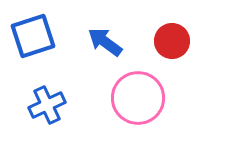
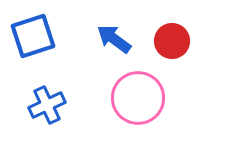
blue arrow: moved 9 px right, 3 px up
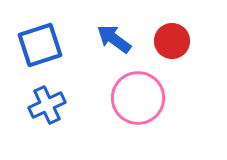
blue square: moved 7 px right, 9 px down
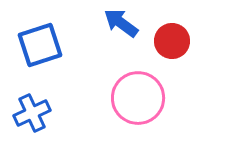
blue arrow: moved 7 px right, 16 px up
blue cross: moved 15 px left, 8 px down
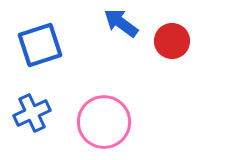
pink circle: moved 34 px left, 24 px down
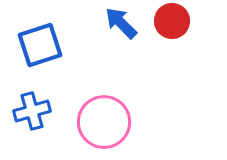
blue arrow: rotated 9 degrees clockwise
red circle: moved 20 px up
blue cross: moved 2 px up; rotated 9 degrees clockwise
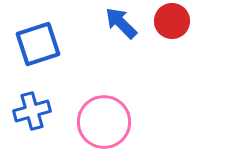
blue square: moved 2 px left, 1 px up
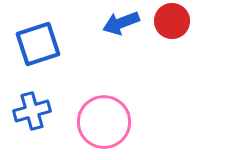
blue arrow: rotated 66 degrees counterclockwise
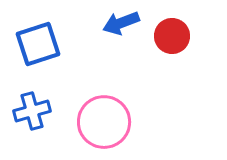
red circle: moved 15 px down
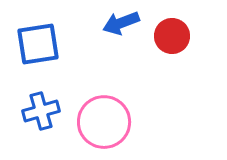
blue square: rotated 9 degrees clockwise
blue cross: moved 9 px right
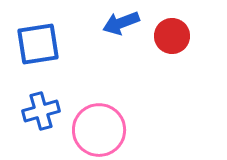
pink circle: moved 5 px left, 8 px down
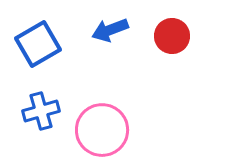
blue arrow: moved 11 px left, 7 px down
blue square: rotated 21 degrees counterclockwise
pink circle: moved 3 px right
